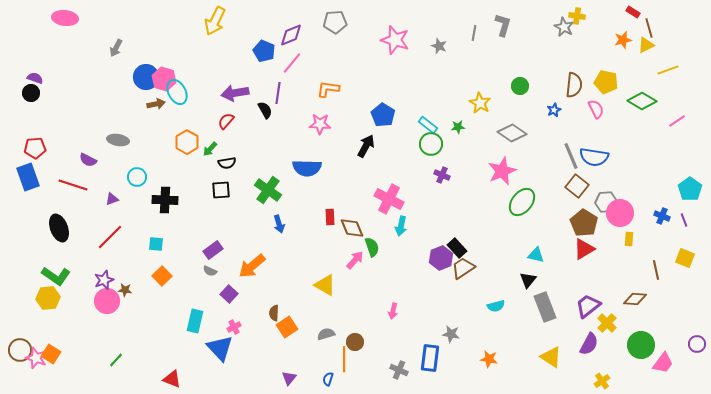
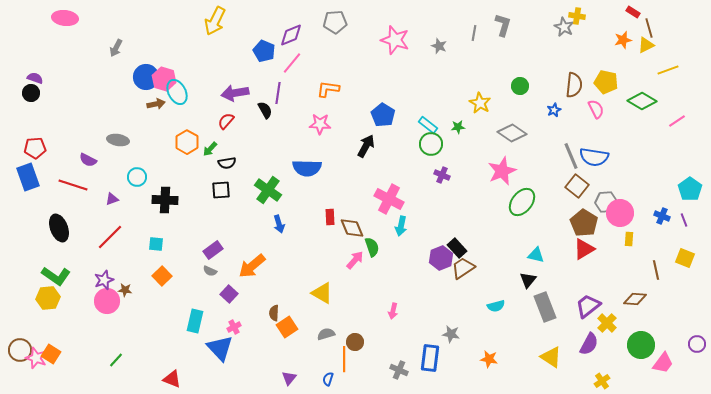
yellow triangle at (325, 285): moved 3 px left, 8 px down
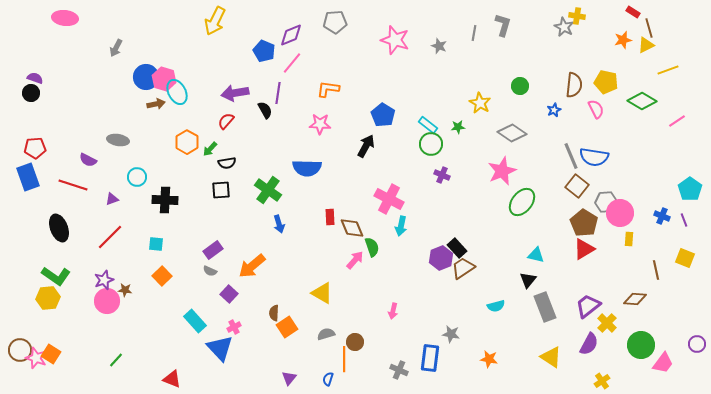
cyan rectangle at (195, 321): rotated 55 degrees counterclockwise
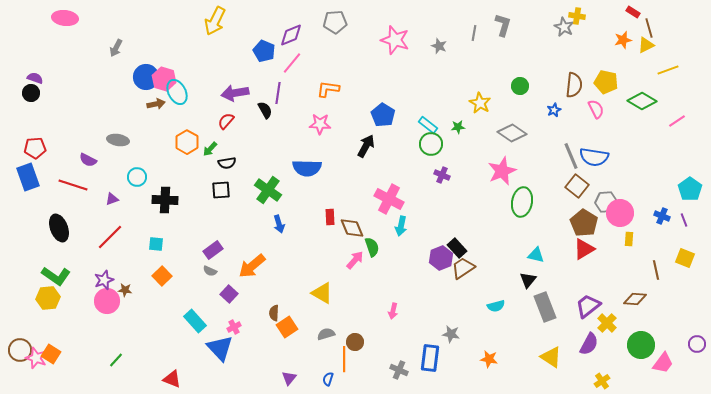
green ellipse at (522, 202): rotated 28 degrees counterclockwise
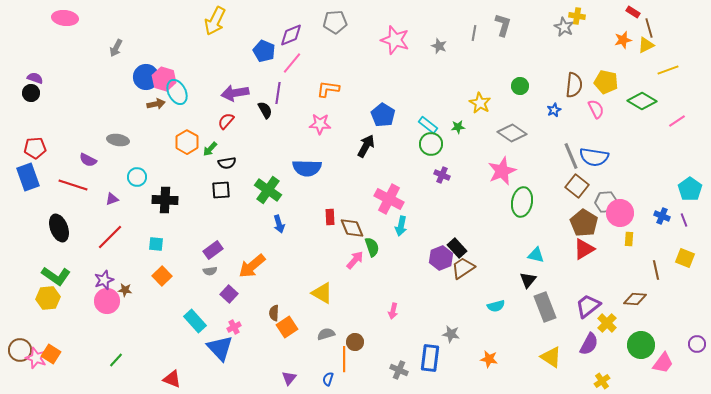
gray semicircle at (210, 271): rotated 32 degrees counterclockwise
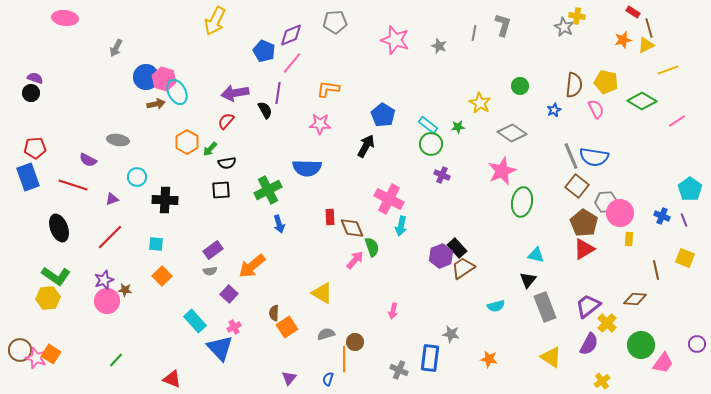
green cross at (268, 190): rotated 28 degrees clockwise
purple hexagon at (441, 258): moved 2 px up
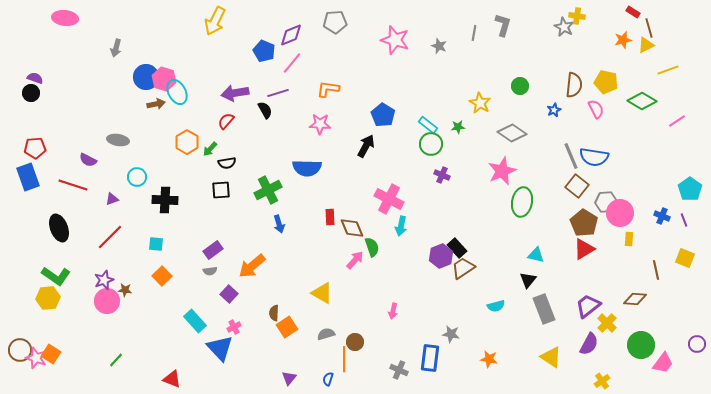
gray arrow at (116, 48): rotated 12 degrees counterclockwise
purple line at (278, 93): rotated 65 degrees clockwise
gray rectangle at (545, 307): moved 1 px left, 2 px down
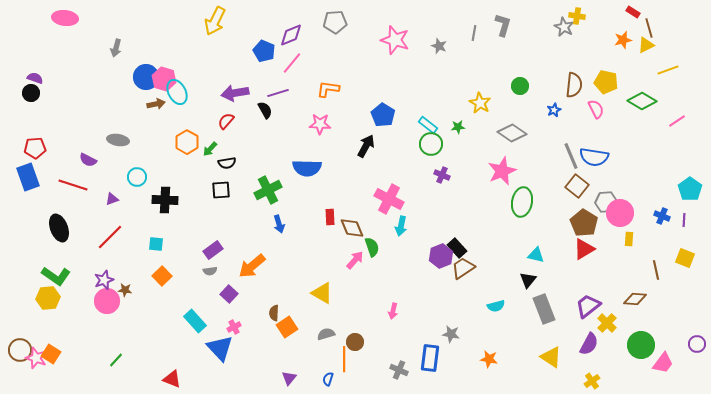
purple line at (684, 220): rotated 24 degrees clockwise
yellow cross at (602, 381): moved 10 px left
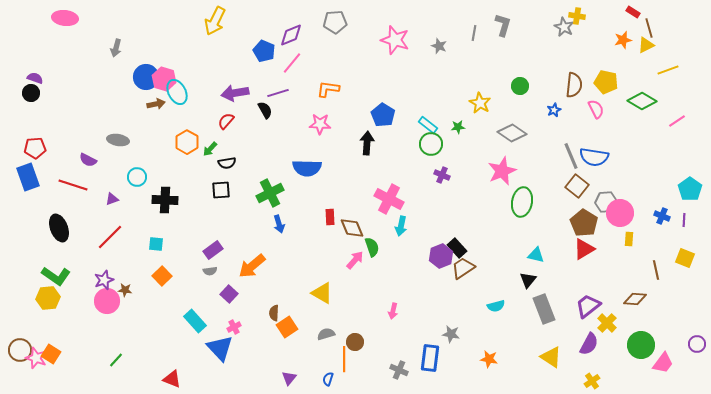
black arrow at (366, 146): moved 1 px right, 3 px up; rotated 25 degrees counterclockwise
green cross at (268, 190): moved 2 px right, 3 px down
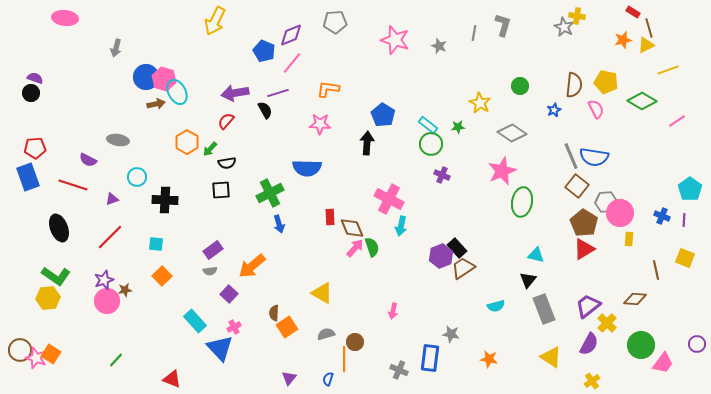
pink arrow at (355, 260): moved 12 px up
brown star at (125, 290): rotated 16 degrees counterclockwise
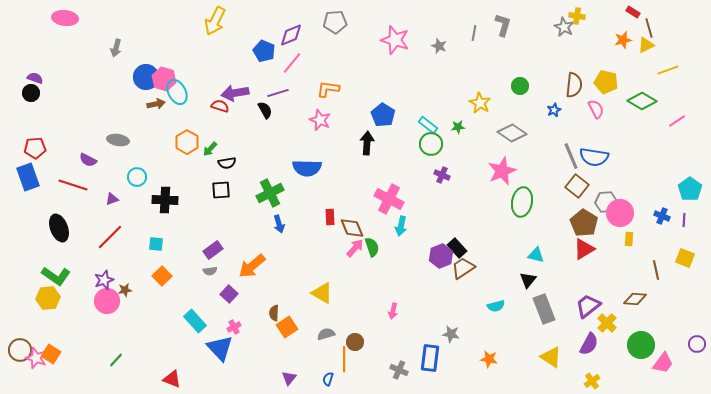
red semicircle at (226, 121): moved 6 px left, 15 px up; rotated 66 degrees clockwise
pink star at (320, 124): moved 4 px up; rotated 20 degrees clockwise
